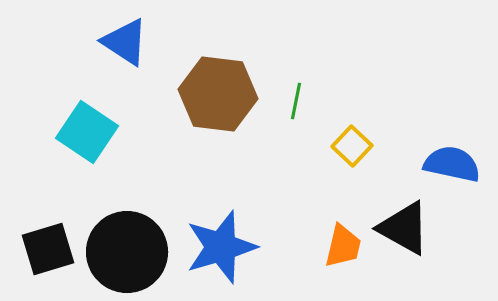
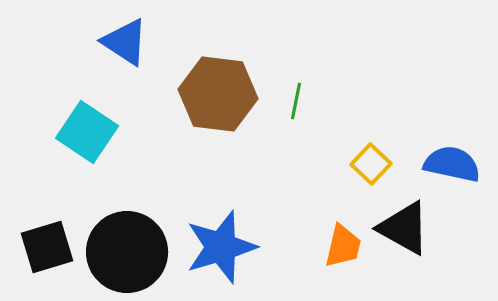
yellow square: moved 19 px right, 18 px down
black square: moved 1 px left, 2 px up
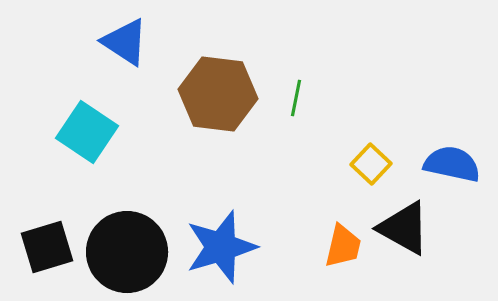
green line: moved 3 px up
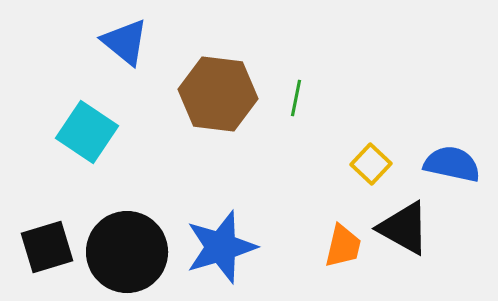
blue triangle: rotated 6 degrees clockwise
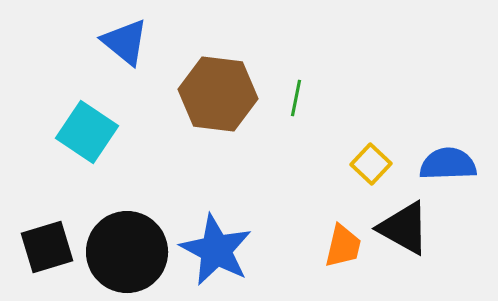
blue semicircle: moved 4 px left; rotated 14 degrees counterclockwise
blue star: moved 5 px left, 3 px down; rotated 28 degrees counterclockwise
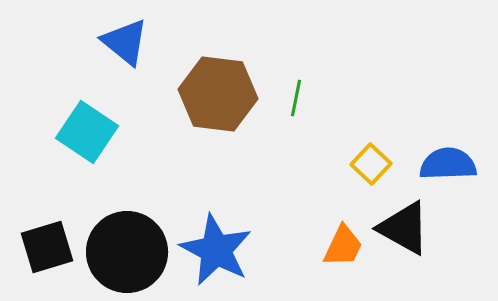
orange trapezoid: rotated 12 degrees clockwise
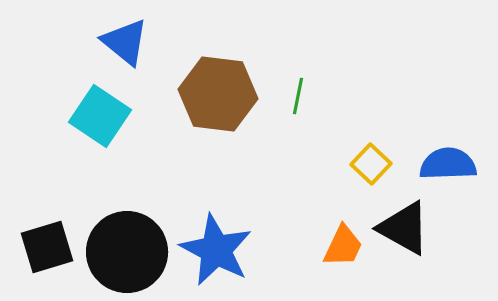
green line: moved 2 px right, 2 px up
cyan square: moved 13 px right, 16 px up
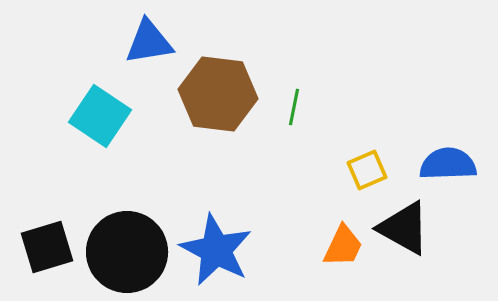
blue triangle: moved 24 px right; rotated 48 degrees counterclockwise
green line: moved 4 px left, 11 px down
yellow square: moved 4 px left, 6 px down; rotated 24 degrees clockwise
